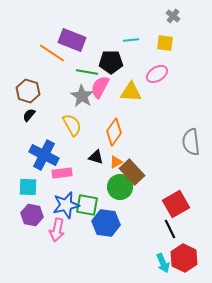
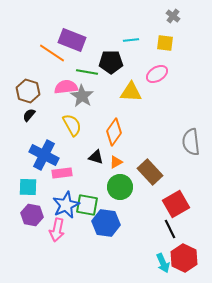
pink semicircle: moved 34 px left; rotated 55 degrees clockwise
brown rectangle: moved 18 px right
blue star: rotated 12 degrees counterclockwise
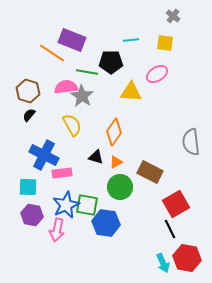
brown rectangle: rotated 20 degrees counterclockwise
red hexagon: moved 3 px right; rotated 16 degrees counterclockwise
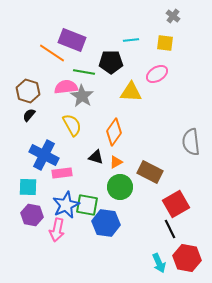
green line: moved 3 px left
cyan arrow: moved 4 px left
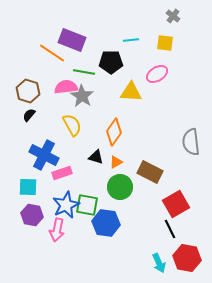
pink rectangle: rotated 12 degrees counterclockwise
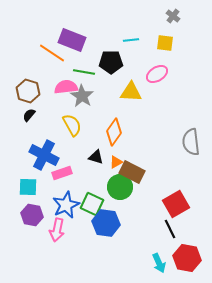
brown rectangle: moved 18 px left
green square: moved 5 px right, 1 px up; rotated 15 degrees clockwise
